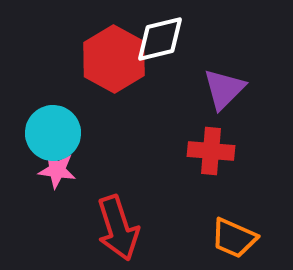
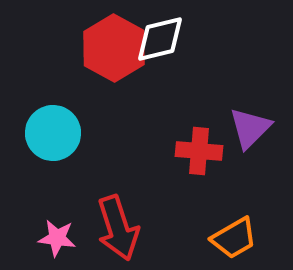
red hexagon: moved 11 px up
purple triangle: moved 26 px right, 39 px down
red cross: moved 12 px left
pink star: moved 68 px down
orange trapezoid: rotated 54 degrees counterclockwise
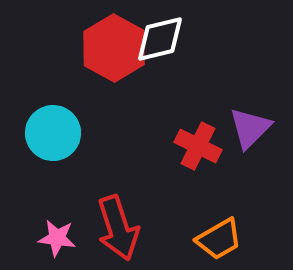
red cross: moved 1 px left, 5 px up; rotated 21 degrees clockwise
orange trapezoid: moved 15 px left, 1 px down
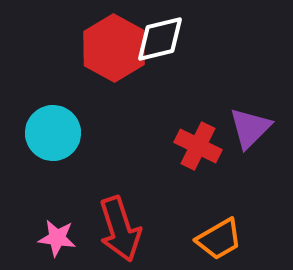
red arrow: moved 2 px right, 1 px down
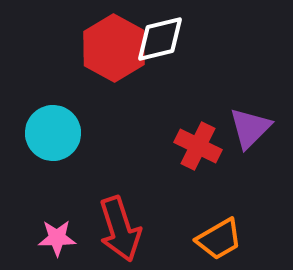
pink star: rotated 9 degrees counterclockwise
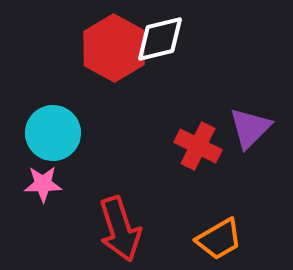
pink star: moved 14 px left, 54 px up
